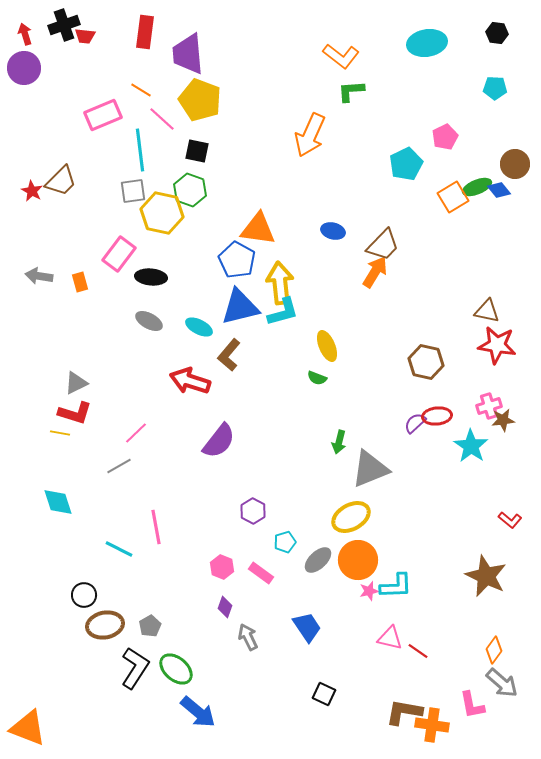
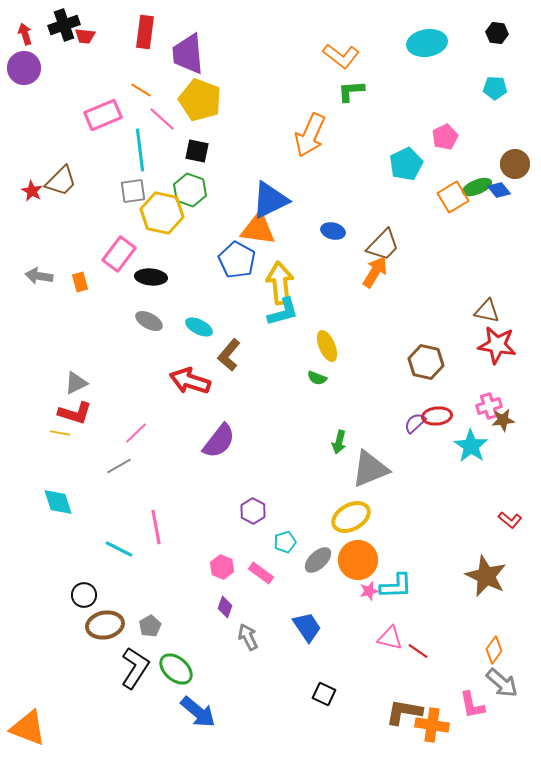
blue triangle at (240, 307): moved 30 px right, 107 px up; rotated 12 degrees counterclockwise
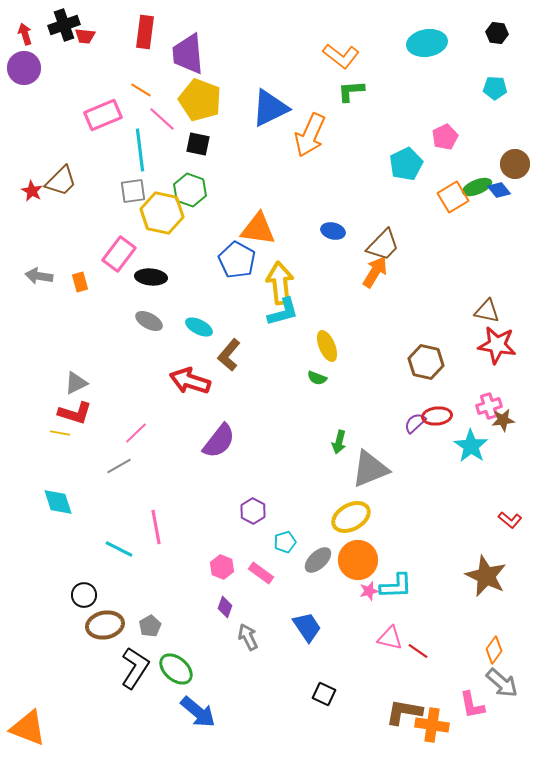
black square at (197, 151): moved 1 px right, 7 px up
blue triangle at (270, 200): moved 92 px up
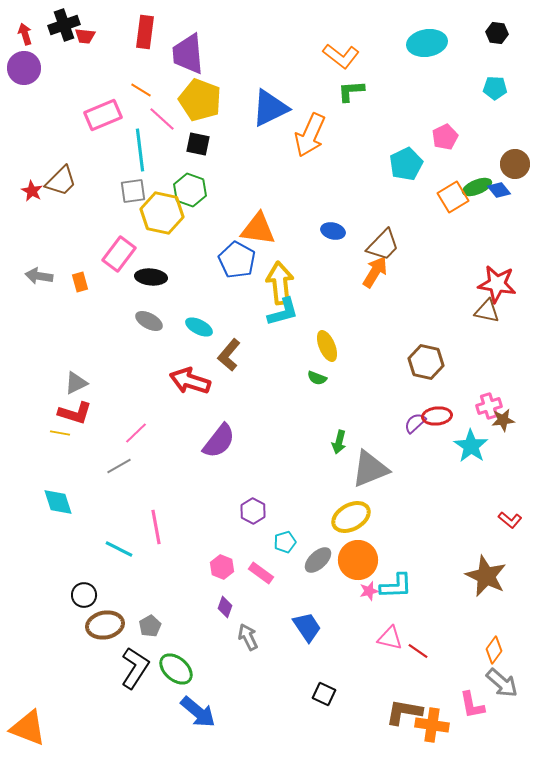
red star at (497, 345): moved 61 px up
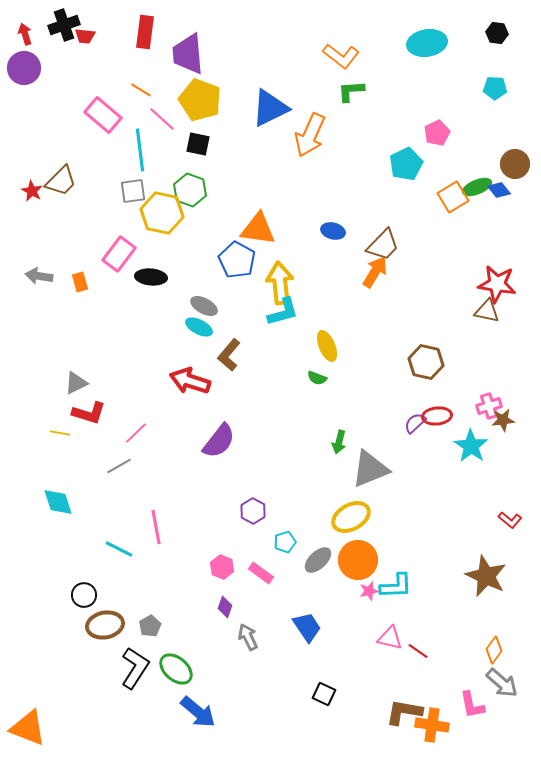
pink rectangle at (103, 115): rotated 63 degrees clockwise
pink pentagon at (445, 137): moved 8 px left, 4 px up
gray ellipse at (149, 321): moved 55 px right, 15 px up
red L-shape at (75, 413): moved 14 px right
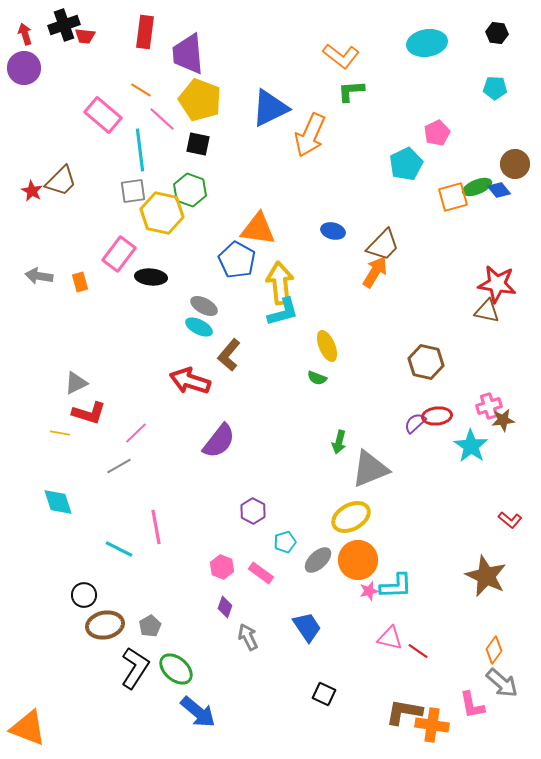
orange square at (453, 197): rotated 16 degrees clockwise
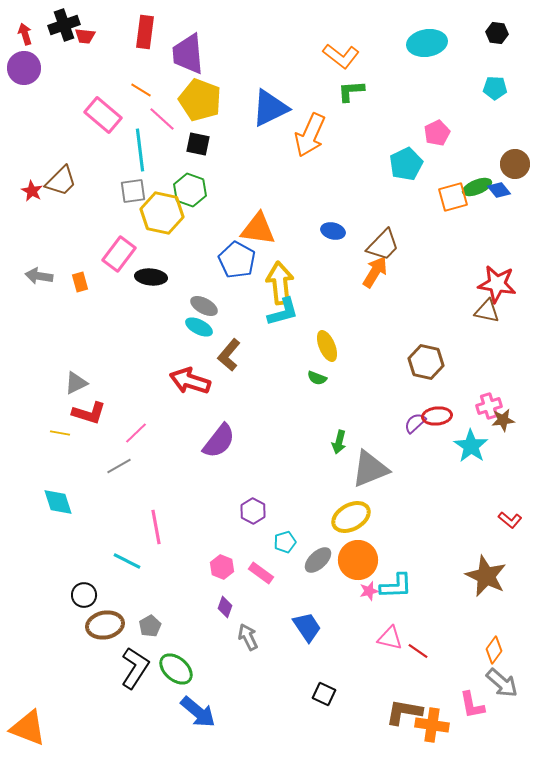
cyan line at (119, 549): moved 8 px right, 12 px down
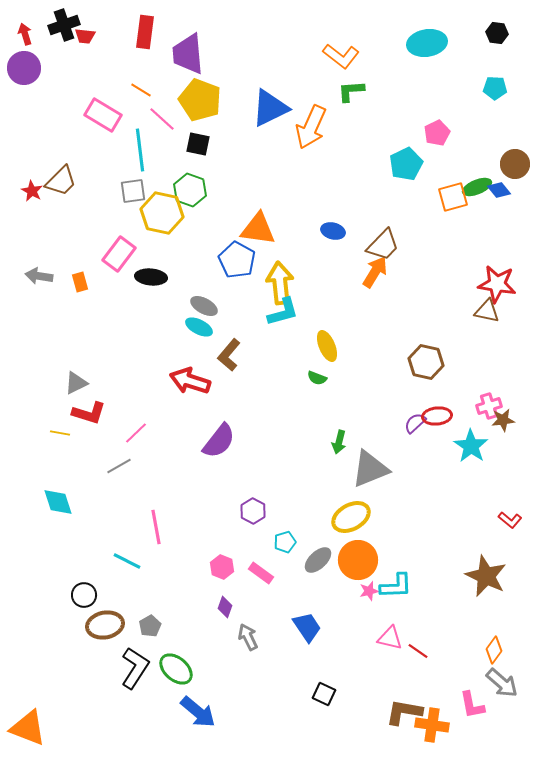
pink rectangle at (103, 115): rotated 9 degrees counterclockwise
orange arrow at (310, 135): moved 1 px right, 8 px up
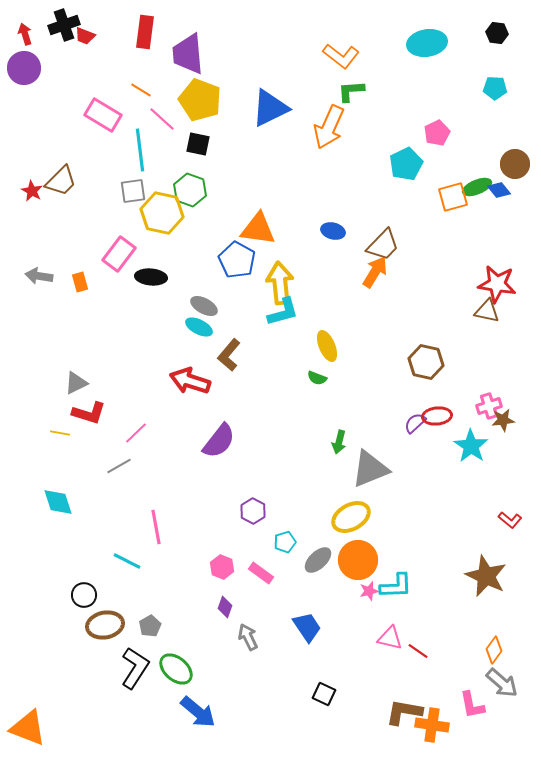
red trapezoid at (85, 36): rotated 15 degrees clockwise
orange arrow at (311, 127): moved 18 px right
